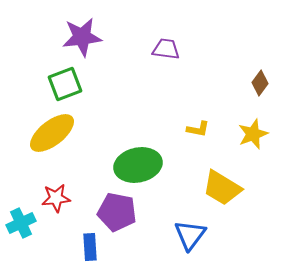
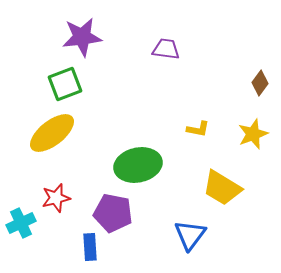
red star: rotated 8 degrees counterclockwise
purple pentagon: moved 4 px left, 1 px down
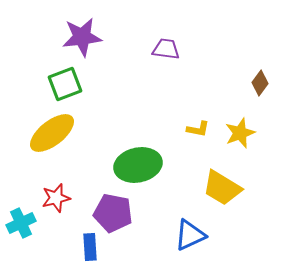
yellow star: moved 13 px left, 1 px up
blue triangle: rotated 28 degrees clockwise
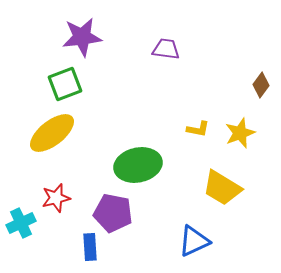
brown diamond: moved 1 px right, 2 px down
blue triangle: moved 4 px right, 6 px down
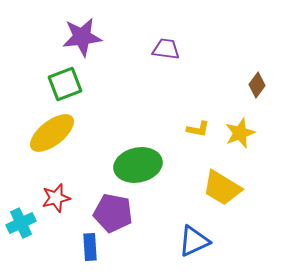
brown diamond: moved 4 px left
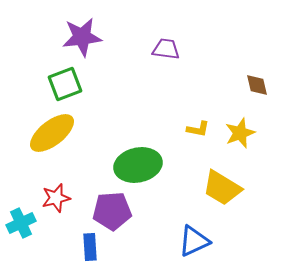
brown diamond: rotated 50 degrees counterclockwise
purple pentagon: moved 1 px left, 2 px up; rotated 15 degrees counterclockwise
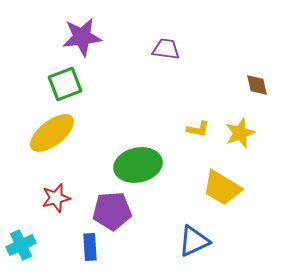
cyan cross: moved 22 px down
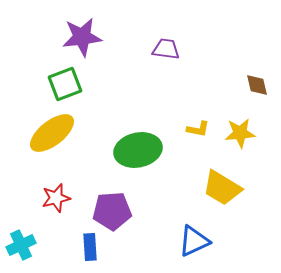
yellow star: rotated 16 degrees clockwise
green ellipse: moved 15 px up
